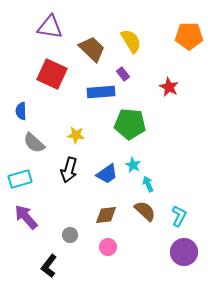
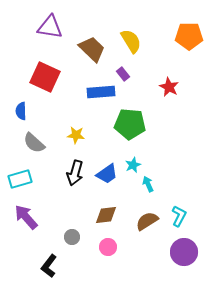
red square: moved 7 px left, 3 px down
cyan star: rotated 21 degrees clockwise
black arrow: moved 6 px right, 3 px down
brown semicircle: moved 2 px right, 10 px down; rotated 75 degrees counterclockwise
gray circle: moved 2 px right, 2 px down
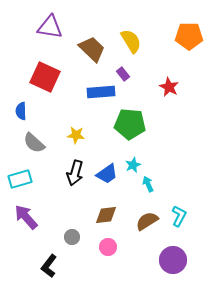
purple circle: moved 11 px left, 8 px down
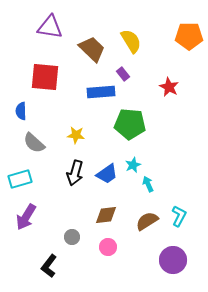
red square: rotated 20 degrees counterclockwise
purple arrow: rotated 108 degrees counterclockwise
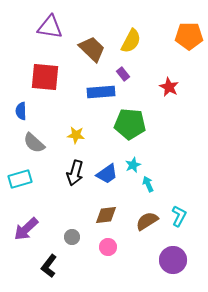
yellow semicircle: rotated 60 degrees clockwise
purple arrow: moved 12 px down; rotated 16 degrees clockwise
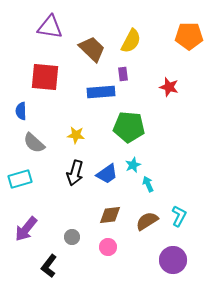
purple rectangle: rotated 32 degrees clockwise
red star: rotated 12 degrees counterclockwise
green pentagon: moved 1 px left, 3 px down
brown diamond: moved 4 px right
purple arrow: rotated 8 degrees counterclockwise
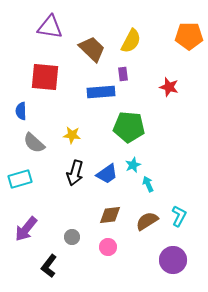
yellow star: moved 4 px left
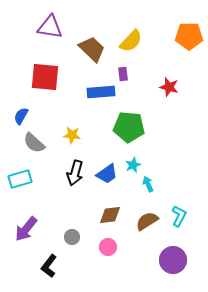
yellow semicircle: rotated 15 degrees clockwise
blue semicircle: moved 5 px down; rotated 30 degrees clockwise
